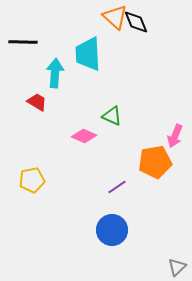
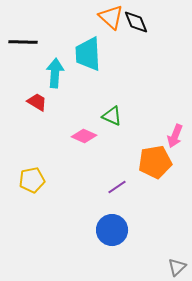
orange triangle: moved 4 px left
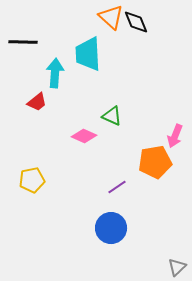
red trapezoid: rotated 110 degrees clockwise
blue circle: moved 1 px left, 2 px up
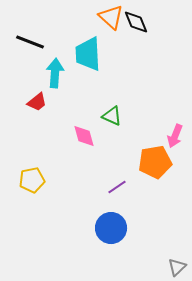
black line: moved 7 px right; rotated 20 degrees clockwise
pink diamond: rotated 50 degrees clockwise
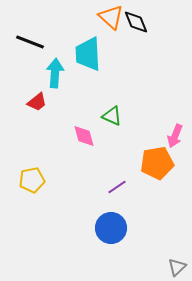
orange pentagon: moved 2 px right, 1 px down
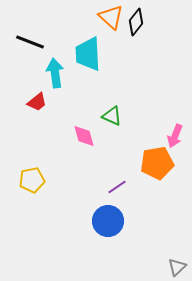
black diamond: rotated 60 degrees clockwise
cyan arrow: rotated 12 degrees counterclockwise
blue circle: moved 3 px left, 7 px up
